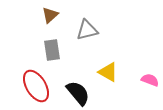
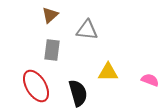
gray triangle: rotated 20 degrees clockwise
gray rectangle: rotated 15 degrees clockwise
yellow triangle: rotated 30 degrees counterclockwise
black semicircle: rotated 24 degrees clockwise
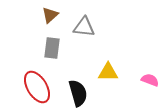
gray triangle: moved 3 px left, 3 px up
gray rectangle: moved 2 px up
red ellipse: moved 1 px right, 1 px down
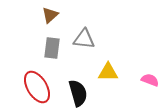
gray triangle: moved 12 px down
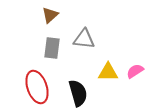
pink semicircle: moved 15 px left, 9 px up; rotated 54 degrees counterclockwise
red ellipse: rotated 12 degrees clockwise
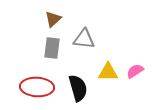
brown triangle: moved 3 px right, 4 px down
red ellipse: rotated 68 degrees counterclockwise
black semicircle: moved 5 px up
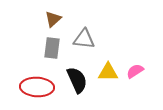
black semicircle: moved 1 px left, 8 px up; rotated 8 degrees counterclockwise
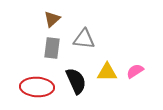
brown triangle: moved 1 px left
yellow triangle: moved 1 px left
black semicircle: moved 1 px left, 1 px down
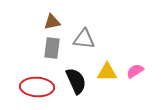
brown triangle: moved 3 px down; rotated 30 degrees clockwise
